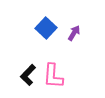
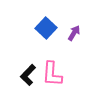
pink L-shape: moved 1 px left, 2 px up
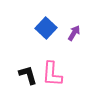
black L-shape: rotated 120 degrees clockwise
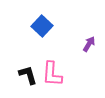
blue square: moved 4 px left, 2 px up
purple arrow: moved 15 px right, 11 px down
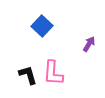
pink L-shape: moved 1 px right, 1 px up
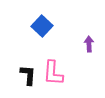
purple arrow: rotated 35 degrees counterclockwise
black L-shape: rotated 20 degrees clockwise
